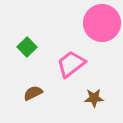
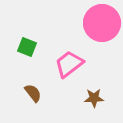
green square: rotated 24 degrees counterclockwise
pink trapezoid: moved 2 px left
brown semicircle: rotated 78 degrees clockwise
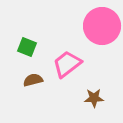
pink circle: moved 3 px down
pink trapezoid: moved 2 px left
brown semicircle: moved 13 px up; rotated 66 degrees counterclockwise
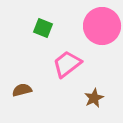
green square: moved 16 px right, 19 px up
brown semicircle: moved 11 px left, 10 px down
brown star: rotated 24 degrees counterclockwise
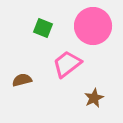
pink circle: moved 9 px left
brown semicircle: moved 10 px up
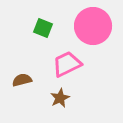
pink trapezoid: rotated 12 degrees clockwise
brown star: moved 34 px left
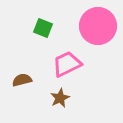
pink circle: moved 5 px right
